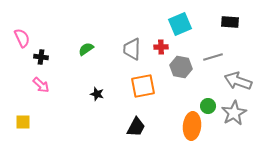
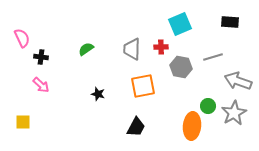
black star: moved 1 px right
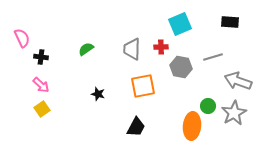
yellow square: moved 19 px right, 13 px up; rotated 35 degrees counterclockwise
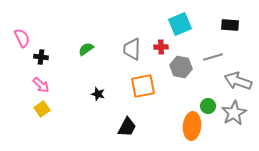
black rectangle: moved 3 px down
black trapezoid: moved 9 px left
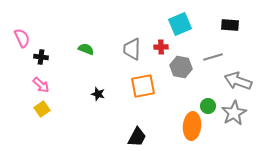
green semicircle: rotated 56 degrees clockwise
black trapezoid: moved 10 px right, 10 px down
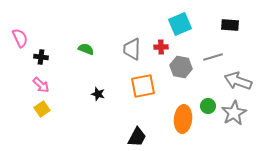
pink semicircle: moved 2 px left
orange ellipse: moved 9 px left, 7 px up
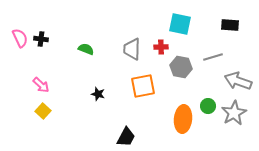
cyan square: rotated 35 degrees clockwise
black cross: moved 18 px up
yellow square: moved 1 px right, 2 px down; rotated 14 degrees counterclockwise
black trapezoid: moved 11 px left
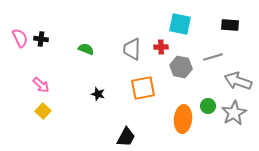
orange square: moved 2 px down
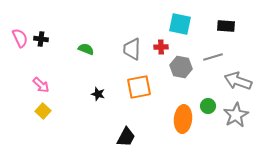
black rectangle: moved 4 px left, 1 px down
orange square: moved 4 px left, 1 px up
gray star: moved 2 px right, 2 px down
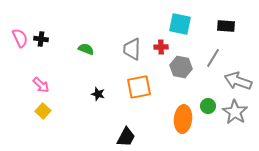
gray line: moved 1 px down; rotated 42 degrees counterclockwise
gray star: moved 1 px left, 3 px up; rotated 10 degrees counterclockwise
